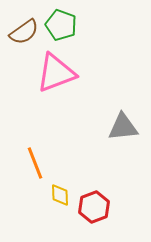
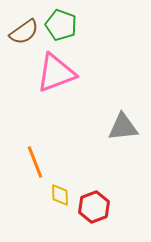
orange line: moved 1 px up
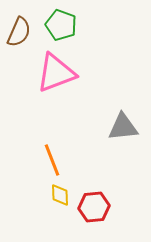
brown semicircle: moved 5 px left; rotated 32 degrees counterclockwise
orange line: moved 17 px right, 2 px up
red hexagon: rotated 16 degrees clockwise
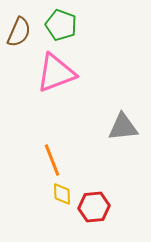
yellow diamond: moved 2 px right, 1 px up
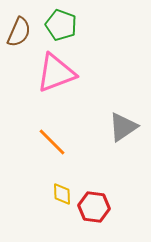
gray triangle: rotated 28 degrees counterclockwise
orange line: moved 18 px up; rotated 24 degrees counterclockwise
red hexagon: rotated 12 degrees clockwise
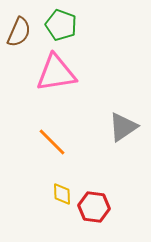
pink triangle: rotated 12 degrees clockwise
